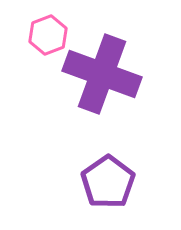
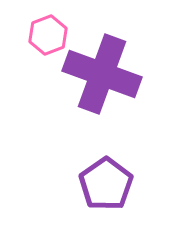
purple pentagon: moved 2 px left, 2 px down
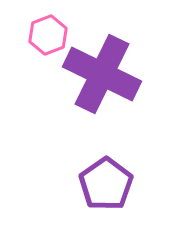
purple cross: rotated 6 degrees clockwise
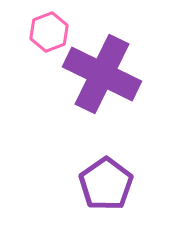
pink hexagon: moved 1 px right, 3 px up
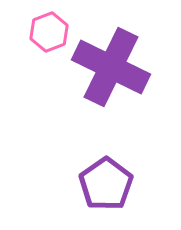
purple cross: moved 9 px right, 7 px up
